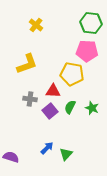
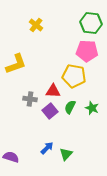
yellow L-shape: moved 11 px left
yellow pentagon: moved 2 px right, 2 px down
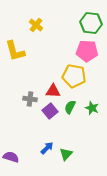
yellow L-shape: moved 1 px left, 13 px up; rotated 95 degrees clockwise
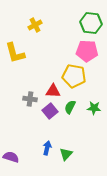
yellow cross: moved 1 px left; rotated 24 degrees clockwise
yellow L-shape: moved 2 px down
green star: moved 2 px right; rotated 16 degrees counterclockwise
blue arrow: rotated 32 degrees counterclockwise
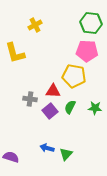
green star: moved 1 px right
blue arrow: rotated 88 degrees counterclockwise
